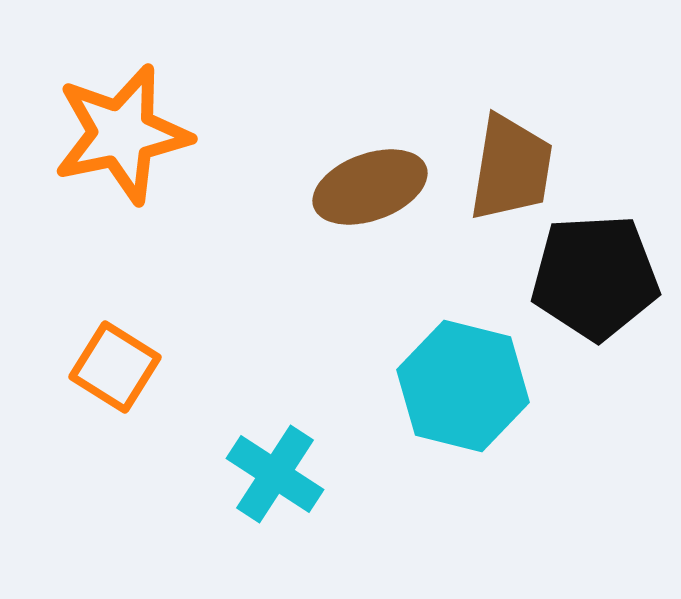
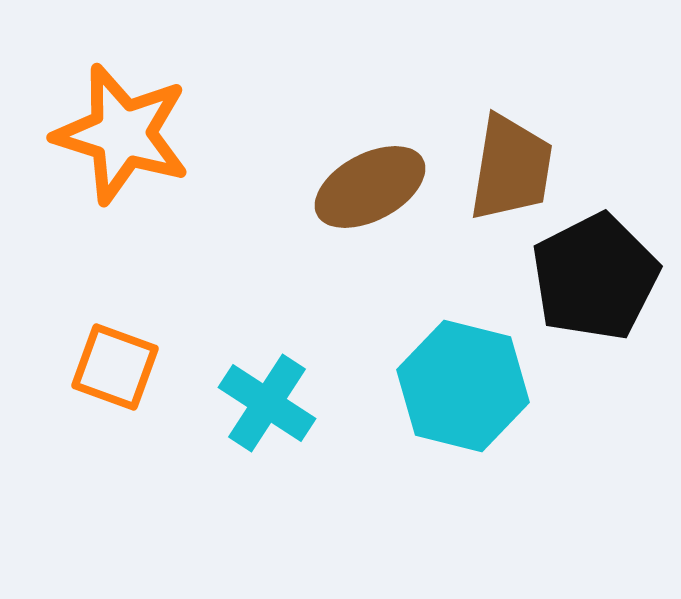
orange star: rotated 29 degrees clockwise
brown ellipse: rotated 8 degrees counterclockwise
black pentagon: rotated 24 degrees counterclockwise
orange square: rotated 12 degrees counterclockwise
cyan cross: moved 8 px left, 71 px up
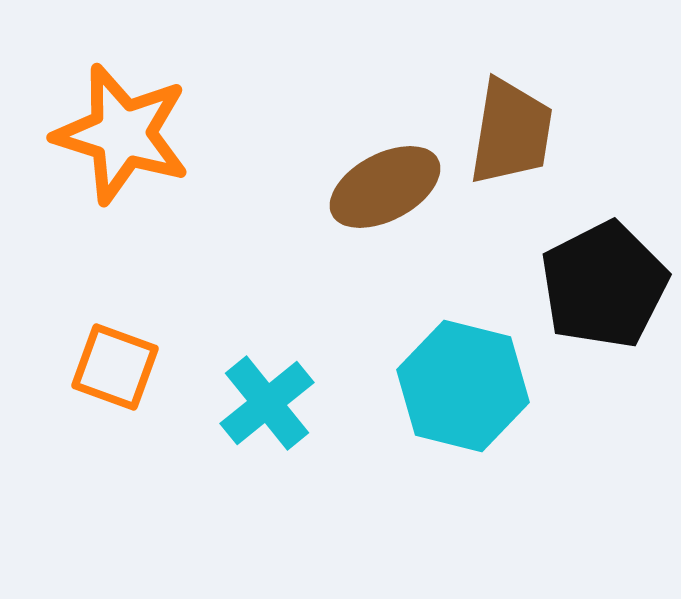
brown trapezoid: moved 36 px up
brown ellipse: moved 15 px right
black pentagon: moved 9 px right, 8 px down
cyan cross: rotated 18 degrees clockwise
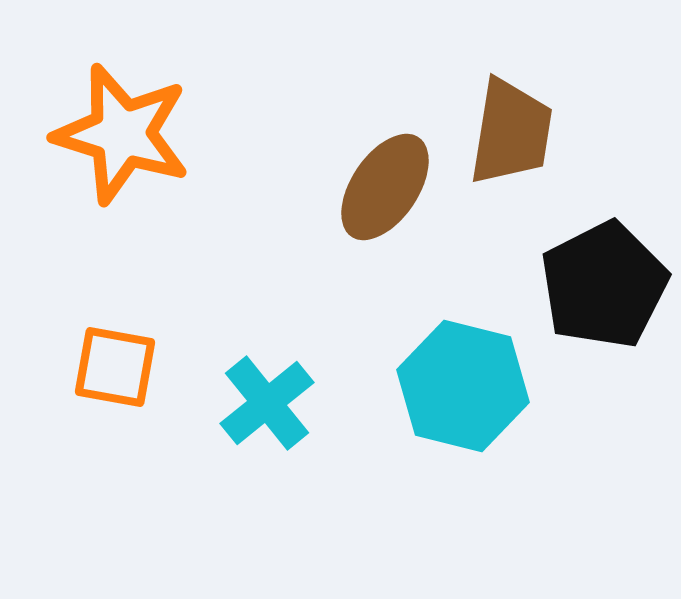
brown ellipse: rotated 28 degrees counterclockwise
orange square: rotated 10 degrees counterclockwise
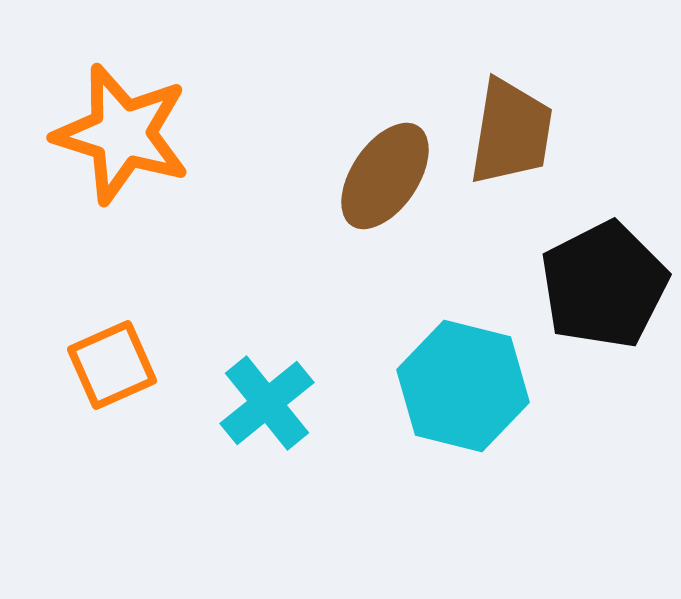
brown ellipse: moved 11 px up
orange square: moved 3 px left, 2 px up; rotated 34 degrees counterclockwise
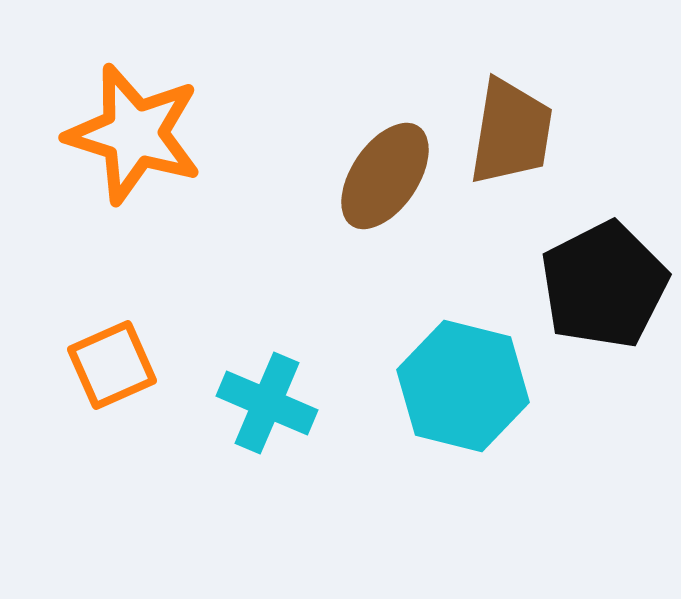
orange star: moved 12 px right
cyan cross: rotated 28 degrees counterclockwise
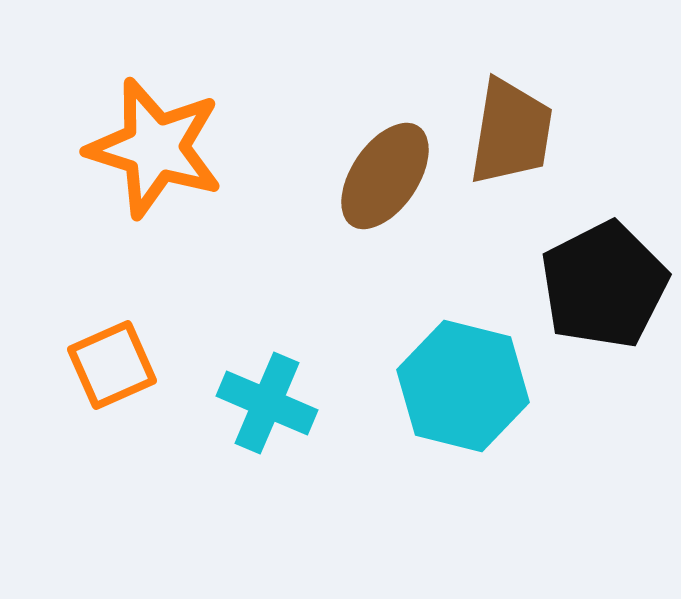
orange star: moved 21 px right, 14 px down
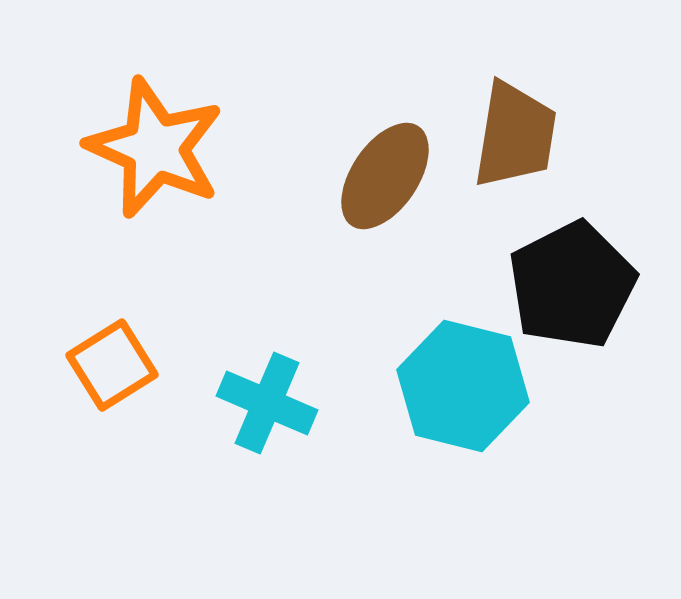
brown trapezoid: moved 4 px right, 3 px down
orange star: rotated 7 degrees clockwise
black pentagon: moved 32 px left
orange square: rotated 8 degrees counterclockwise
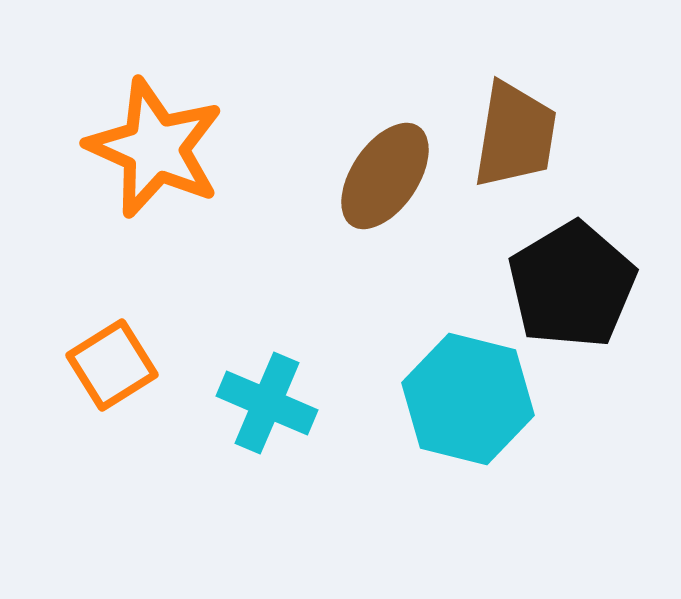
black pentagon: rotated 4 degrees counterclockwise
cyan hexagon: moved 5 px right, 13 px down
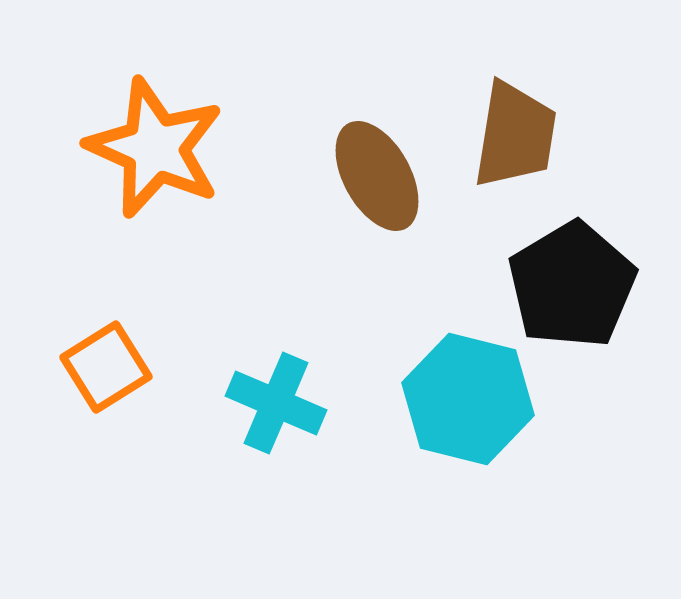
brown ellipse: moved 8 px left; rotated 63 degrees counterclockwise
orange square: moved 6 px left, 2 px down
cyan cross: moved 9 px right
